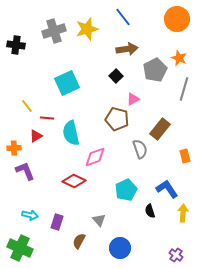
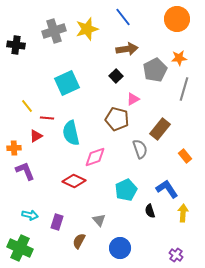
orange star: rotated 28 degrees counterclockwise
orange rectangle: rotated 24 degrees counterclockwise
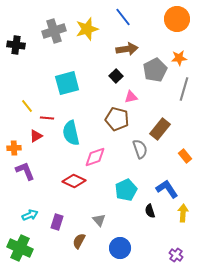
cyan square: rotated 10 degrees clockwise
pink triangle: moved 2 px left, 2 px up; rotated 16 degrees clockwise
cyan arrow: rotated 35 degrees counterclockwise
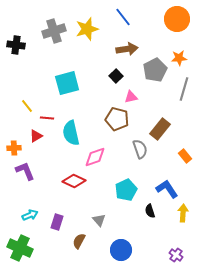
blue circle: moved 1 px right, 2 px down
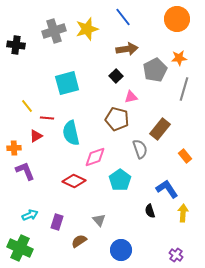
cyan pentagon: moved 6 px left, 10 px up; rotated 10 degrees counterclockwise
brown semicircle: rotated 28 degrees clockwise
